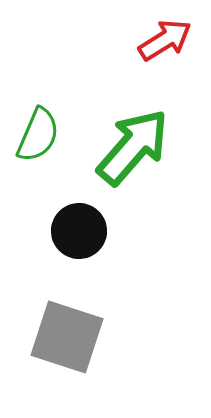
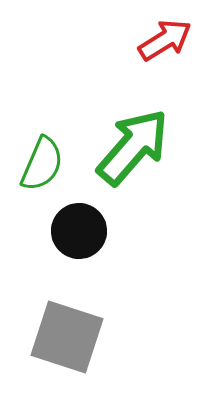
green semicircle: moved 4 px right, 29 px down
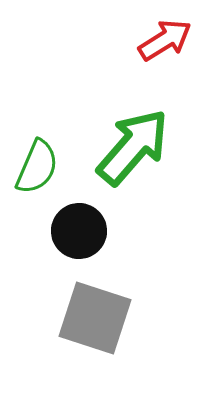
green semicircle: moved 5 px left, 3 px down
gray square: moved 28 px right, 19 px up
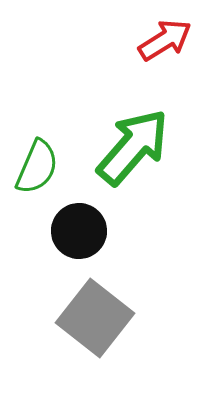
gray square: rotated 20 degrees clockwise
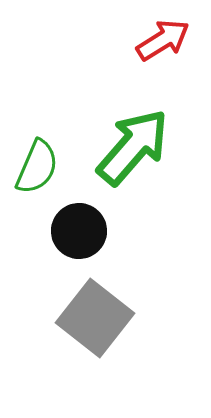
red arrow: moved 2 px left
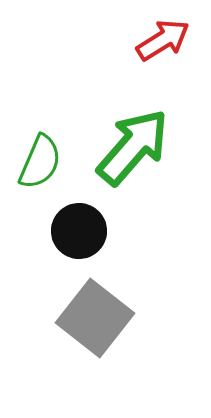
green semicircle: moved 3 px right, 5 px up
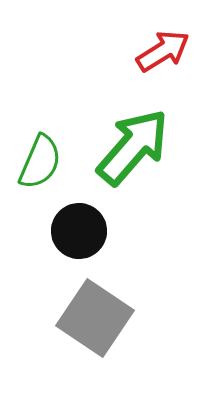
red arrow: moved 11 px down
gray square: rotated 4 degrees counterclockwise
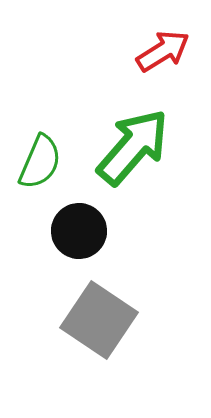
gray square: moved 4 px right, 2 px down
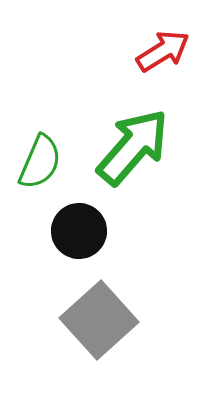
gray square: rotated 14 degrees clockwise
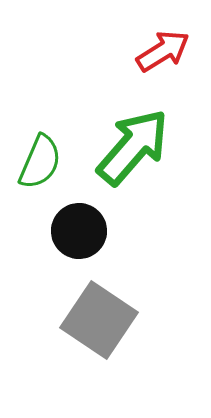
gray square: rotated 14 degrees counterclockwise
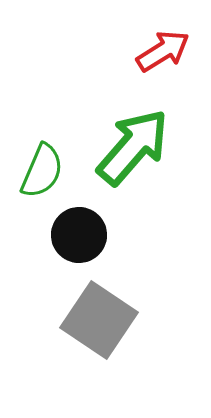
green semicircle: moved 2 px right, 9 px down
black circle: moved 4 px down
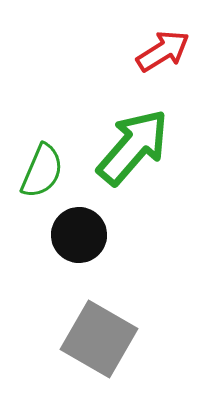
gray square: moved 19 px down; rotated 4 degrees counterclockwise
